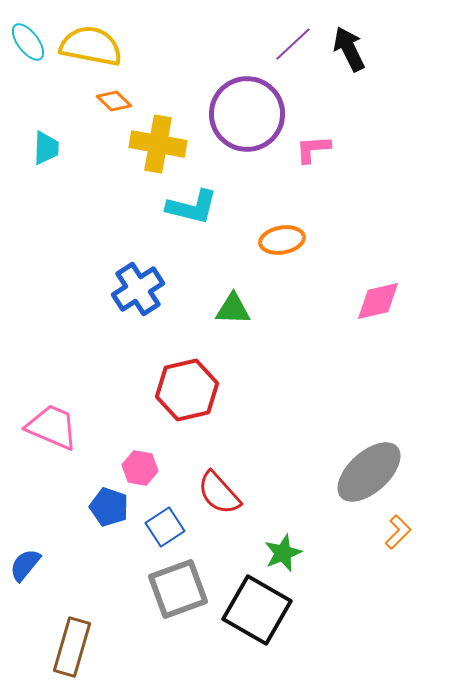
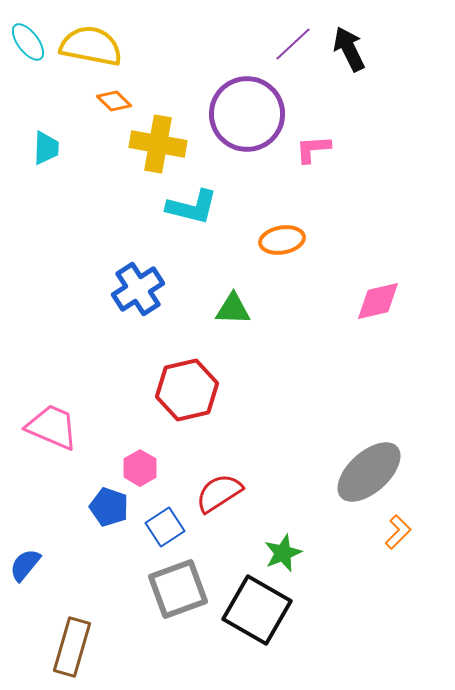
pink hexagon: rotated 20 degrees clockwise
red semicircle: rotated 99 degrees clockwise
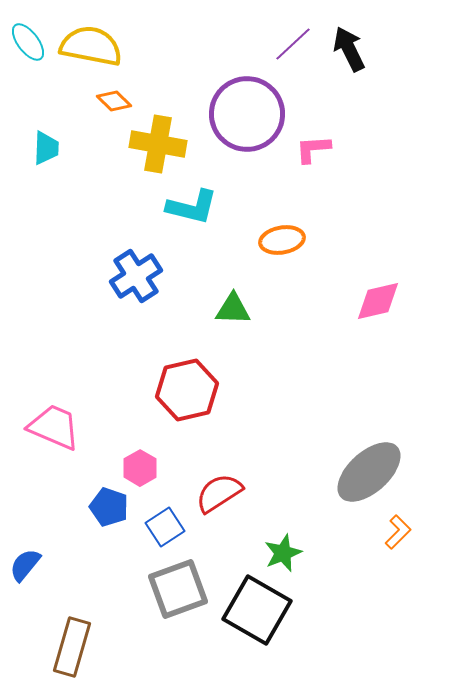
blue cross: moved 2 px left, 13 px up
pink trapezoid: moved 2 px right
